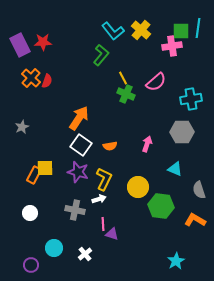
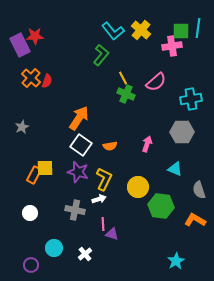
red star: moved 8 px left, 6 px up
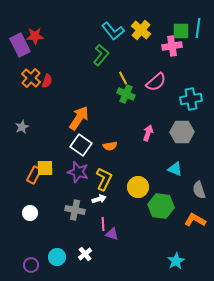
pink arrow: moved 1 px right, 11 px up
cyan circle: moved 3 px right, 9 px down
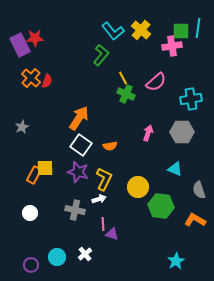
red star: moved 2 px down
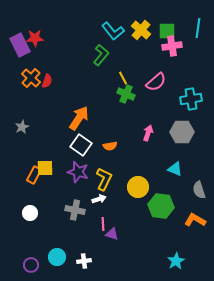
green square: moved 14 px left
white cross: moved 1 px left, 7 px down; rotated 32 degrees clockwise
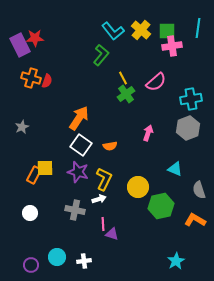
orange cross: rotated 24 degrees counterclockwise
green cross: rotated 30 degrees clockwise
gray hexagon: moved 6 px right, 4 px up; rotated 20 degrees counterclockwise
green hexagon: rotated 20 degrees counterclockwise
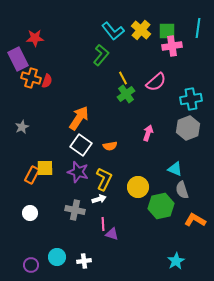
purple rectangle: moved 2 px left, 14 px down
orange rectangle: moved 2 px left
gray semicircle: moved 17 px left
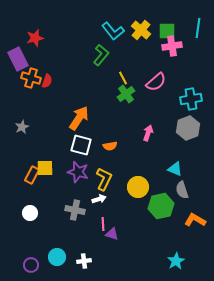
red star: rotated 12 degrees counterclockwise
white square: rotated 20 degrees counterclockwise
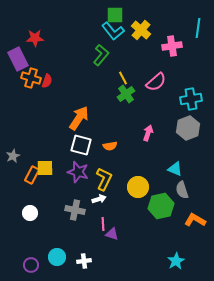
green square: moved 52 px left, 16 px up
red star: rotated 12 degrees clockwise
gray star: moved 9 px left, 29 px down
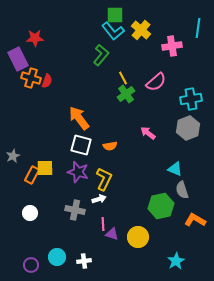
orange arrow: rotated 70 degrees counterclockwise
pink arrow: rotated 70 degrees counterclockwise
yellow circle: moved 50 px down
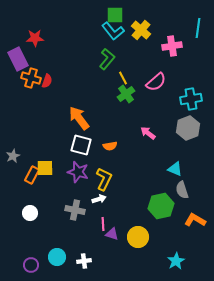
green L-shape: moved 6 px right, 4 px down
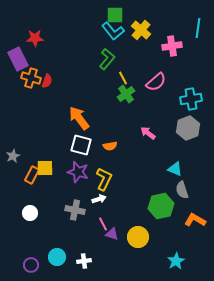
pink line: rotated 24 degrees counterclockwise
